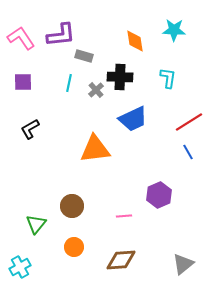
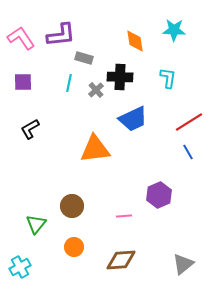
gray rectangle: moved 2 px down
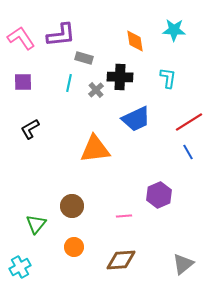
blue trapezoid: moved 3 px right
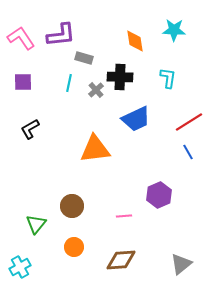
gray triangle: moved 2 px left
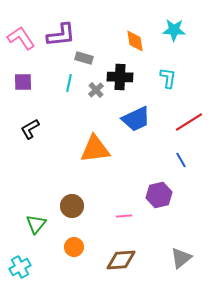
blue line: moved 7 px left, 8 px down
purple hexagon: rotated 10 degrees clockwise
gray triangle: moved 6 px up
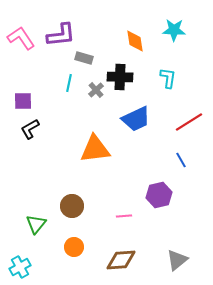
purple square: moved 19 px down
gray triangle: moved 4 px left, 2 px down
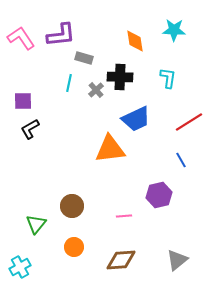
orange triangle: moved 15 px right
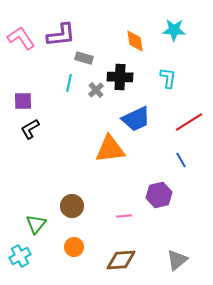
cyan cross: moved 11 px up
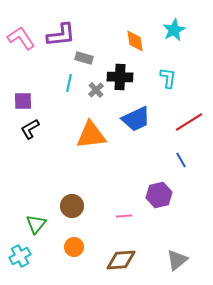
cyan star: rotated 30 degrees counterclockwise
orange triangle: moved 19 px left, 14 px up
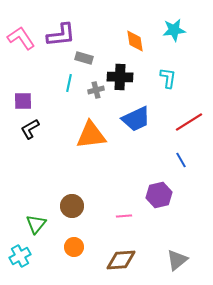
cyan star: rotated 20 degrees clockwise
gray cross: rotated 28 degrees clockwise
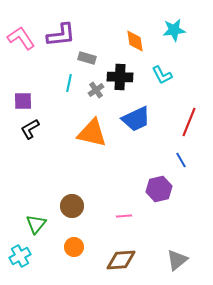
gray rectangle: moved 3 px right
cyan L-shape: moved 6 px left, 3 px up; rotated 145 degrees clockwise
gray cross: rotated 21 degrees counterclockwise
red line: rotated 36 degrees counterclockwise
orange triangle: moved 1 px right, 2 px up; rotated 20 degrees clockwise
purple hexagon: moved 6 px up
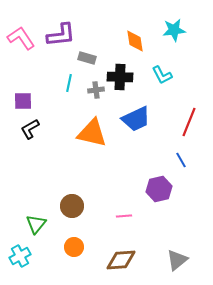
gray cross: rotated 28 degrees clockwise
